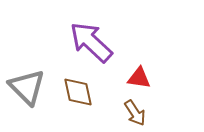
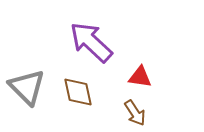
red triangle: moved 1 px right, 1 px up
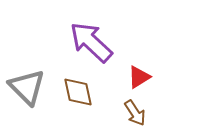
red triangle: moved 1 px left; rotated 40 degrees counterclockwise
